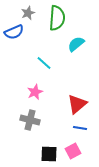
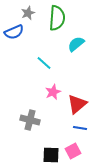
pink star: moved 18 px right
black square: moved 2 px right, 1 px down
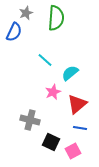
gray star: moved 2 px left
green semicircle: moved 1 px left
blue semicircle: rotated 42 degrees counterclockwise
cyan semicircle: moved 6 px left, 29 px down
cyan line: moved 1 px right, 3 px up
black square: moved 13 px up; rotated 24 degrees clockwise
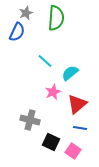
blue semicircle: moved 3 px right
cyan line: moved 1 px down
pink square: rotated 28 degrees counterclockwise
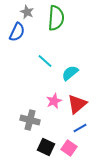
gray star: moved 1 px right, 1 px up; rotated 24 degrees counterclockwise
pink star: moved 1 px right, 9 px down
blue line: rotated 40 degrees counterclockwise
black square: moved 5 px left, 5 px down
pink square: moved 4 px left, 3 px up
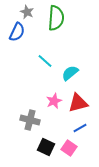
red triangle: moved 1 px right, 1 px up; rotated 25 degrees clockwise
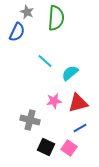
pink star: rotated 14 degrees clockwise
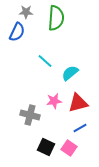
gray star: moved 1 px left; rotated 24 degrees counterclockwise
gray cross: moved 5 px up
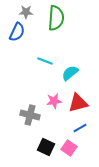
cyan line: rotated 21 degrees counterclockwise
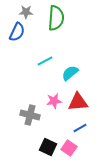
cyan line: rotated 49 degrees counterclockwise
red triangle: moved 1 px up; rotated 10 degrees clockwise
black square: moved 2 px right
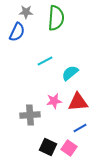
gray cross: rotated 18 degrees counterclockwise
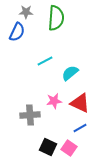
red triangle: moved 2 px right, 1 px down; rotated 30 degrees clockwise
